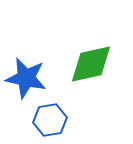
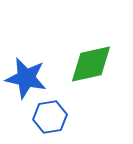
blue hexagon: moved 3 px up
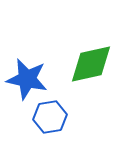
blue star: moved 1 px right, 1 px down
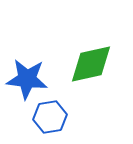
blue star: rotated 6 degrees counterclockwise
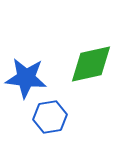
blue star: moved 1 px left, 1 px up
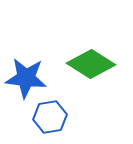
green diamond: rotated 45 degrees clockwise
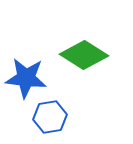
green diamond: moved 7 px left, 9 px up
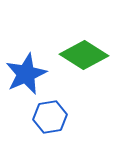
blue star: moved 4 px up; rotated 30 degrees counterclockwise
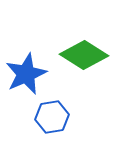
blue hexagon: moved 2 px right
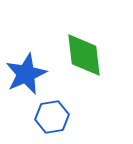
green diamond: rotated 51 degrees clockwise
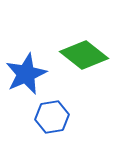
green diamond: rotated 45 degrees counterclockwise
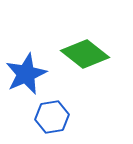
green diamond: moved 1 px right, 1 px up
